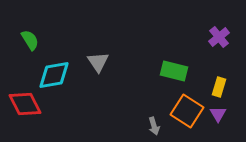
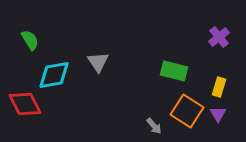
gray arrow: rotated 24 degrees counterclockwise
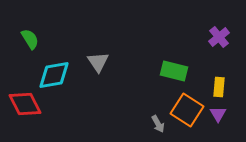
green semicircle: moved 1 px up
yellow rectangle: rotated 12 degrees counterclockwise
orange square: moved 1 px up
gray arrow: moved 4 px right, 2 px up; rotated 12 degrees clockwise
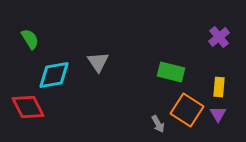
green rectangle: moved 3 px left, 1 px down
red diamond: moved 3 px right, 3 px down
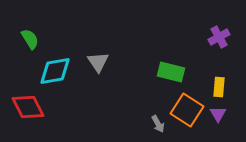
purple cross: rotated 10 degrees clockwise
cyan diamond: moved 1 px right, 4 px up
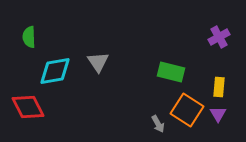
green semicircle: moved 1 px left, 2 px up; rotated 150 degrees counterclockwise
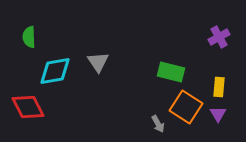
orange square: moved 1 px left, 3 px up
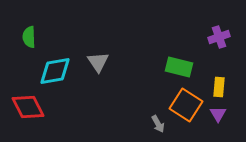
purple cross: rotated 10 degrees clockwise
green rectangle: moved 8 px right, 5 px up
orange square: moved 2 px up
